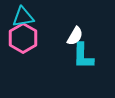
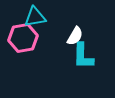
cyan triangle: moved 12 px right
pink hexagon: rotated 20 degrees clockwise
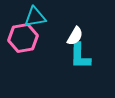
cyan L-shape: moved 3 px left
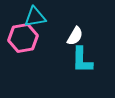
cyan L-shape: moved 2 px right, 4 px down
